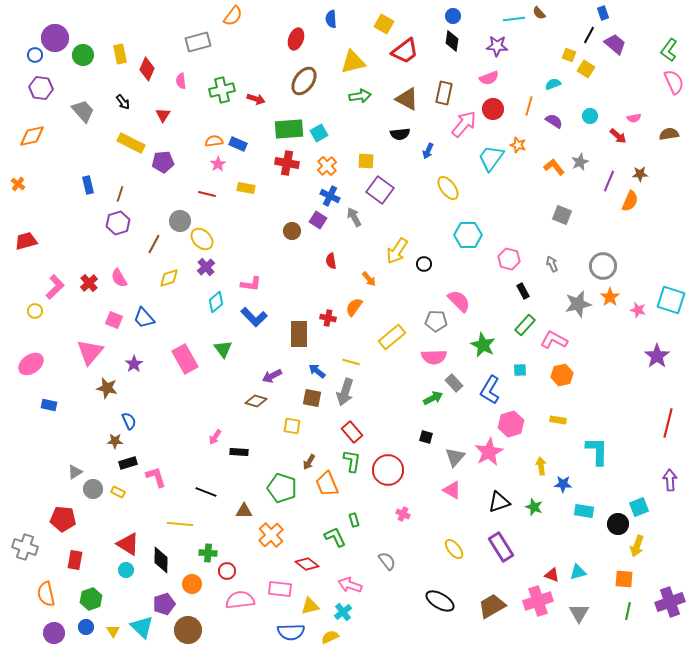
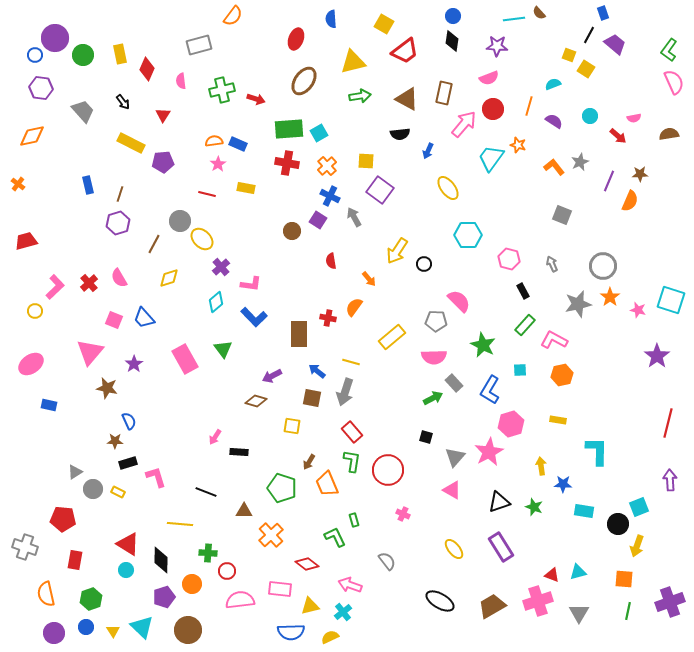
gray rectangle at (198, 42): moved 1 px right, 3 px down
purple cross at (206, 267): moved 15 px right
purple pentagon at (164, 604): moved 7 px up
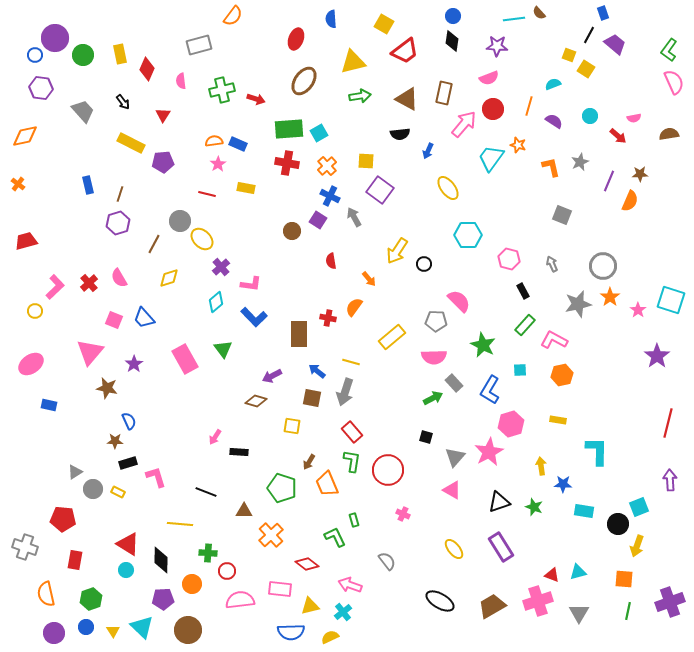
orange diamond at (32, 136): moved 7 px left
orange L-shape at (554, 167): moved 3 px left; rotated 25 degrees clockwise
pink star at (638, 310): rotated 21 degrees clockwise
purple pentagon at (164, 597): moved 1 px left, 2 px down; rotated 15 degrees clockwise
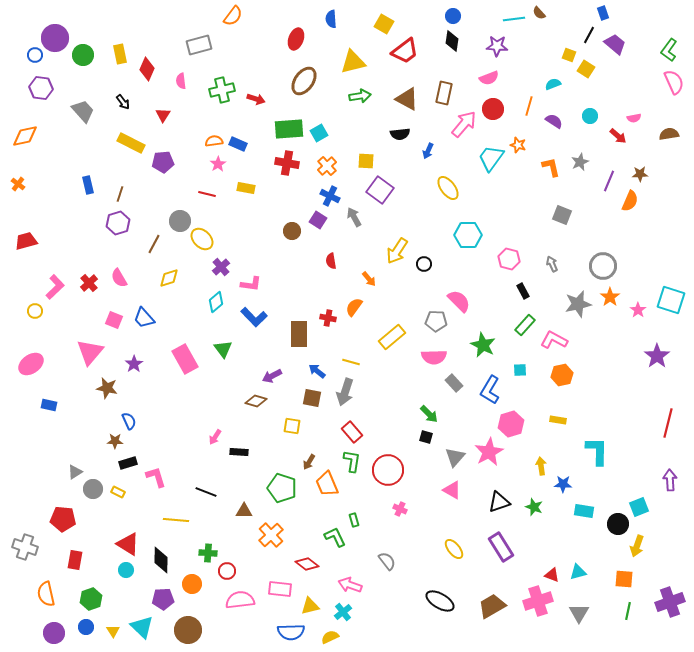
green arrow at (433, 398): moved 4 px left, 16 px down; rotated 72 degrees clockwise
pink cross at (403, 514): moved 3 px left, 5 px up
yellow line at (180, 524): moved 4 px left, 4 px up
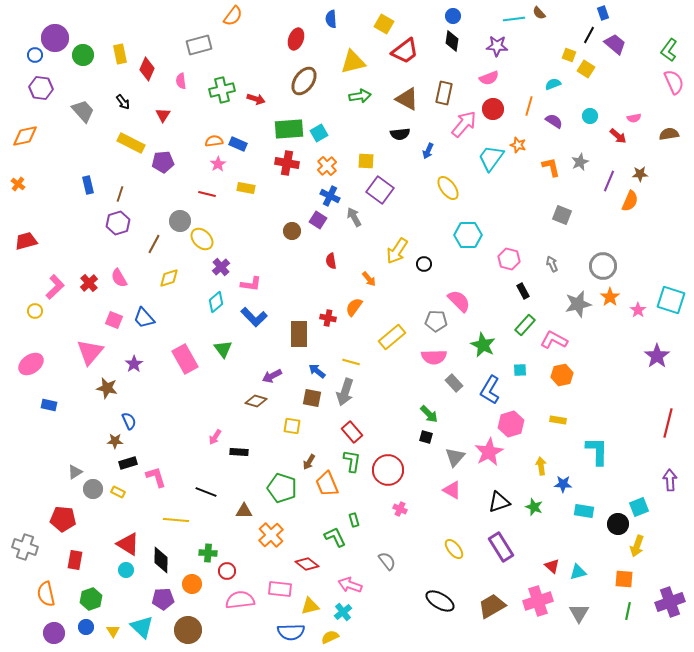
red triangle at (552, 575): moved 9 px up; rotated 21 degrees clockwise
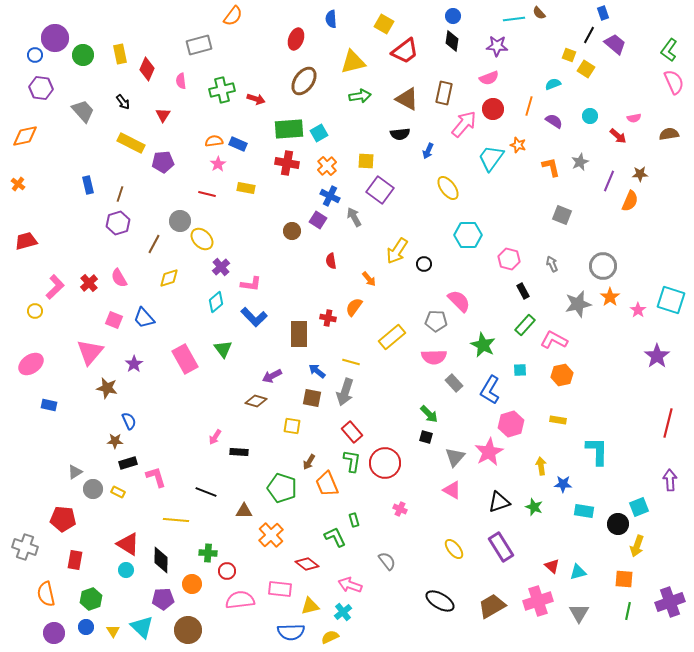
red circle at (388, 470): moved 3 px left, 7 px up
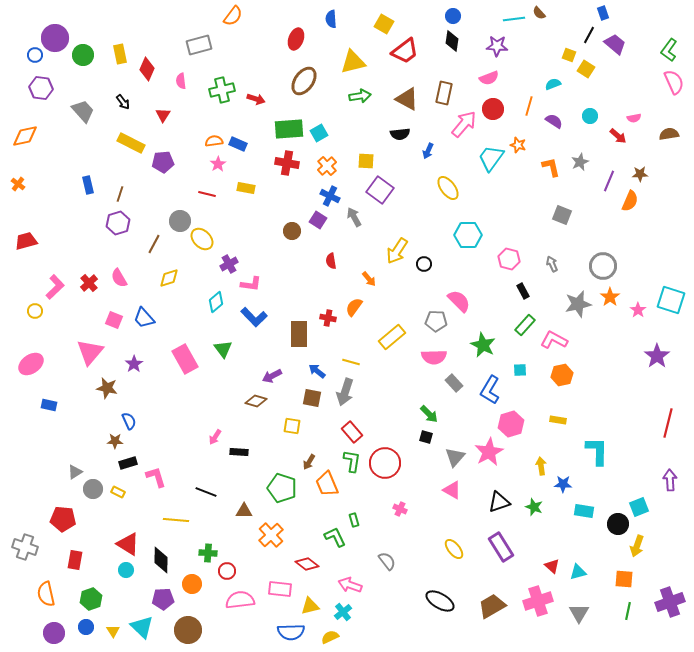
purple cross at (221, 267): moved 8 px right, 3 px up; rotated 12 degrees clockwise
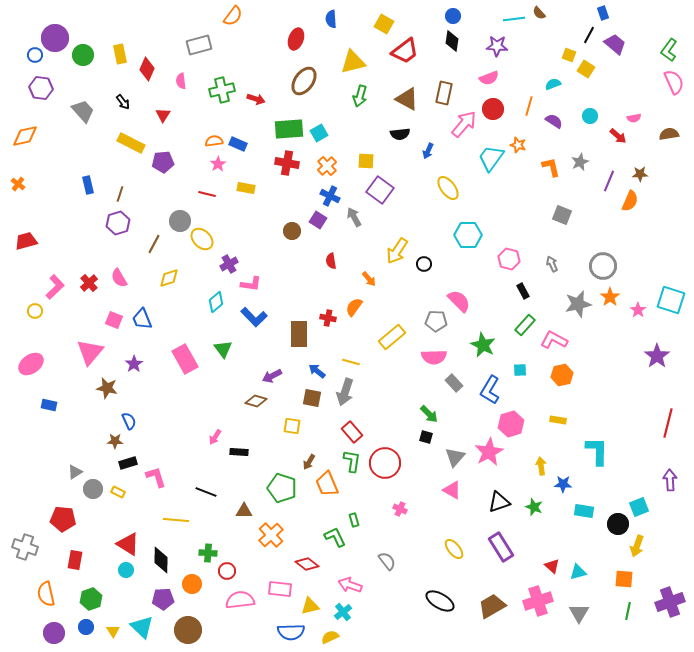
green arrow at (360, 96): rotated 115 degrees clockwise
blue trapezoid at (144, 318): moved 2 px left, 1 px down; rotated 20 degrees clockwise
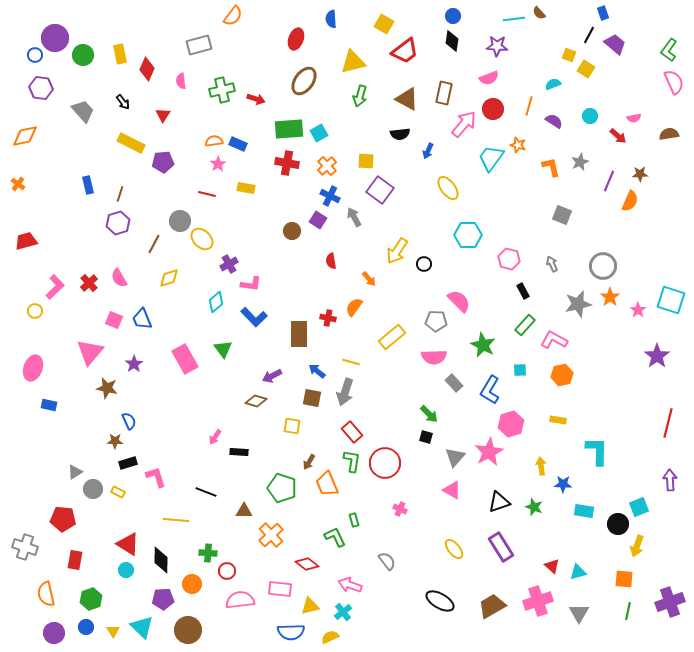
pink ellipse at (31, 364): moved 2 px right, 4 px down; rotated 35 degrees counterclockwise
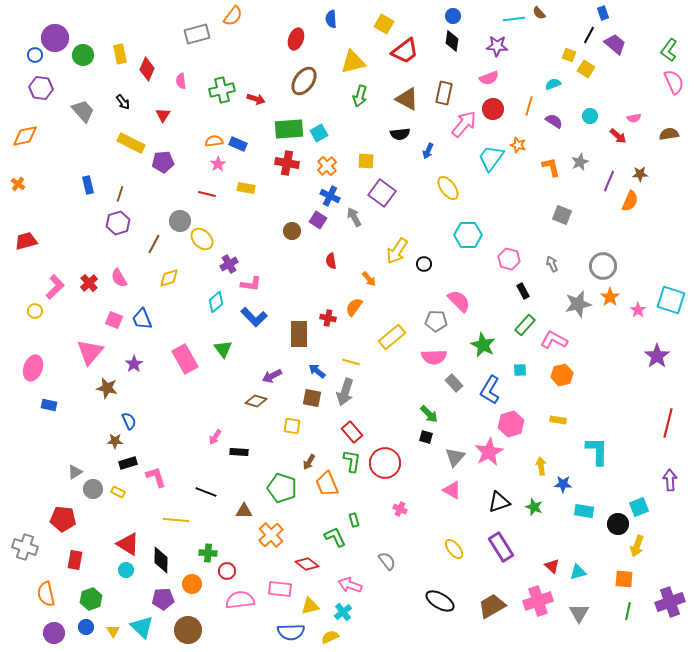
gray rectangle at (199, 45): moved 2 px left, 11 px up
purple square at (380, 190): moved 2 px right, 3 px down
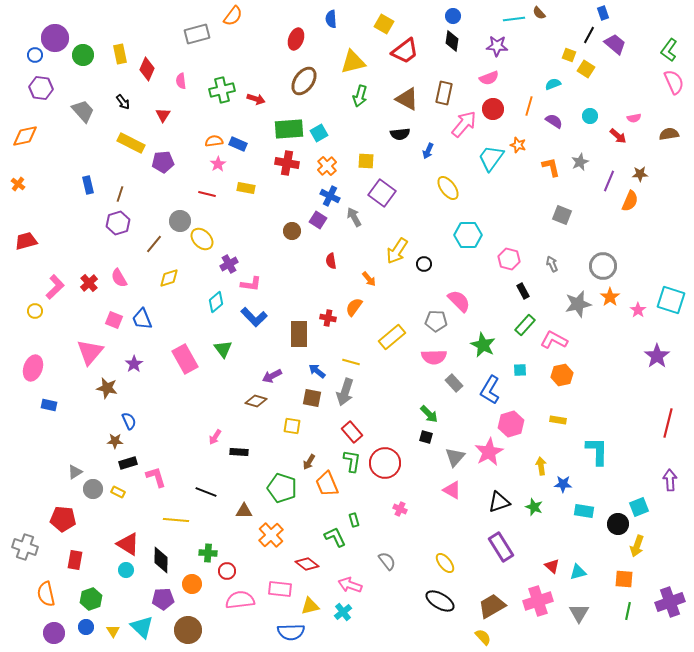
brown line at (154, 244): rotated 12 degrees clockwise
yellow ellipse at (454, 549): moved 9 px left, 14 px down
yellow semicircle at (330, 637): moved 153 px right; rotated 72 degrees clockwise
